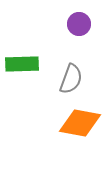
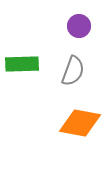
purple circle: moved 2 px down
gray semicircle: moved 2 px right, 8 px up
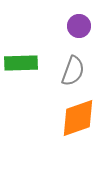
green rectangle: moved 1 px left, 1 px up
orange diamond: moved 2 px left, 5 px up; rotated 30 degrees counterclockwise
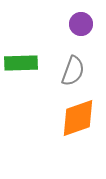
purple circle: moved 2 px right, 2 px up
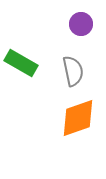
green rectangle: rotated 32 degrees clockwise
gray semicircle: rotated 32 degrees counterclockwise
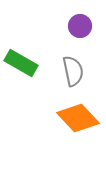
purple circle: moved 1 px left, 2 px down
orange diamond: rotated 66 degrees clockwise
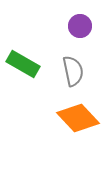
green rectangle: moved 2 px right, 1 px down
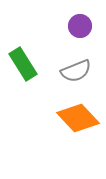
green rectangle: rotated 28 degrees clockwise
gray semicircle: moved 3 px right; rotated 80 degrees clockwise
